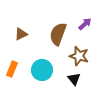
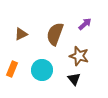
brown semicircle: moved 3 px left
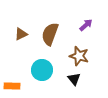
purple arrow: moved 1 px right, 1 px down
brown semicircle: moved 5 px left
orange rectangle: moved 17 px down; rotated 70 degrees clockwise
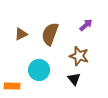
cyan circle: moved 3 px left
